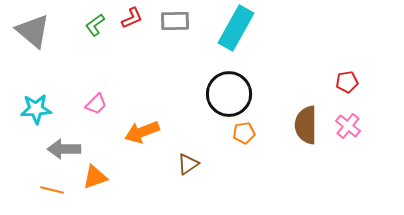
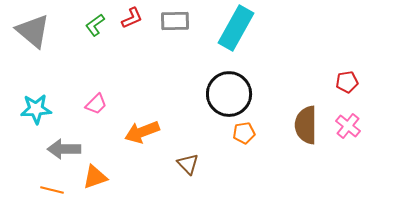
brown triangle: rotated 40 degrees counterclockwise
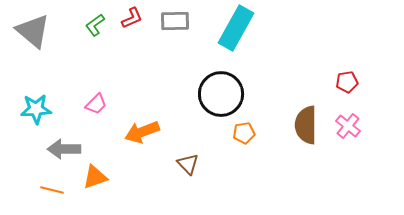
black circle: moved 8 px left
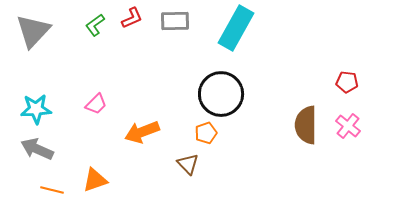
gray triangle: rotated 33 degrees clockwise
red pentagon: rotated 15 degrees clockwise
orange pentagon: moved 38 px left; rotated 10 degrees counterclockwise
gray arrow: moved 27 px left; rotated 24 degrees clockwise
orange triangle: moved 3 px down
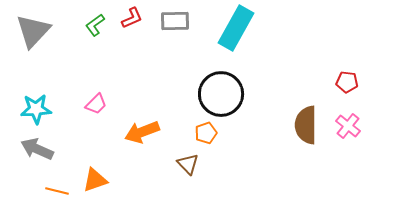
orange line: moved 5 px right, 1 px down
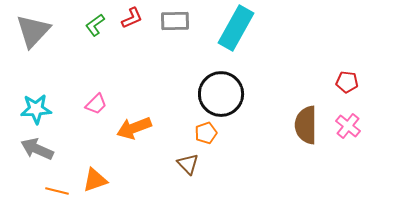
orange arrow: moved 8 px left, 4 px up
